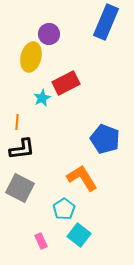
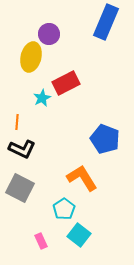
black L-shape: rotated 32 degrees clockwise
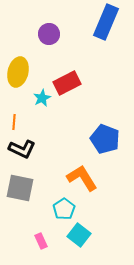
yellow ellipse: moved 13 px left, 15 px down
red rectangle: moved 1 px right
orange line: moved 3 px left
gray square: rotated 16 degrees counterclockwise
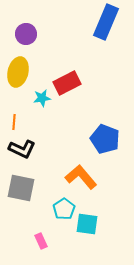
purple circle: moved 23 px left
cyan star: rotated 18 degrees clockwise
orange L-shape: moved 1 px left, 1 px up; rotated 8 degrees counterclockwise
gray square: moved 1 px right
cyan square: moved 8 px right, 11 px up; rotated 30 degrees counterclockwise
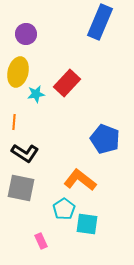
blue rectangle: moved 6 px left
red rectangle: rotated 20 degrees counterclockwise
cyan star: moved 6 px left, 4 px up
black L-shape: moved 3 px right, 4 px down; rotated 8 degrees clockwise
orange L-shape: moved 1 px left, 3 px down; rotated 12 degrees counterclockwise
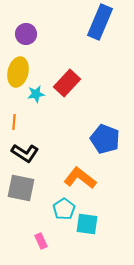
orange L-shape: moved 2 px up
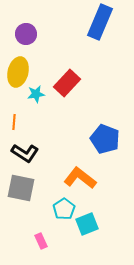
cyan square: rotated 30 degrees counterclockwise
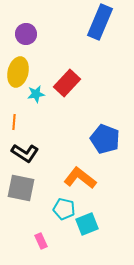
cyan pentagon: rotated 25 degrees counterclockwise
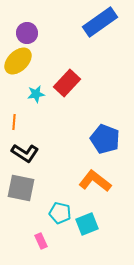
blue rectangle: rotated 32 degrees clockwise
purple circle: moved 1 px right, 1 px up
yellow ellipse: moved 11 px up; rotated 32 degrees clockwise
orange L-shape: moved 15 px right, 3 px down
cyan pentagon: moved 4 px left, 4 px down
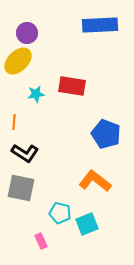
blue rectangle: moved 3 px down; rotated 32 degrees clockwise
red rectangle: moved 5 px right, 3 px down; rotated 56 degrees clockwise
blue pentagon: moved 1 px right, 5 px up
